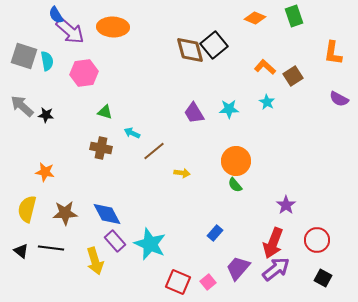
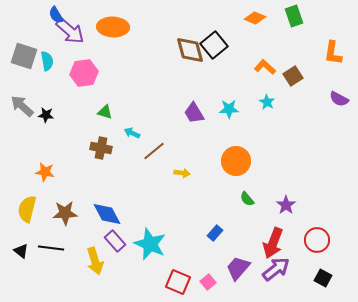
green semicircle at (235, 185): moved 12 px right, 14 px down
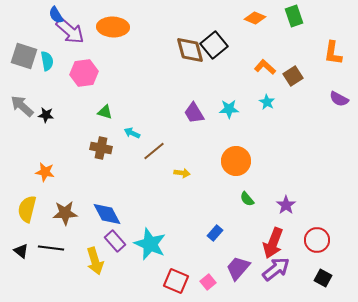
red square at (178, 282): moved 2 px left, 1 px up
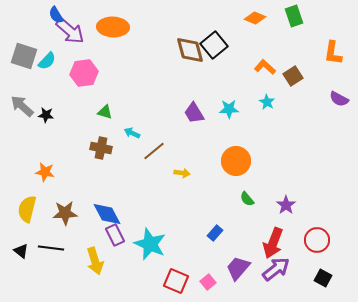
cyan semicircle at (47, 61): rotated 54 degrees clockwise
purple rectangle at (115, 241): moved 6 px up; rotated 15 degrees clockwise
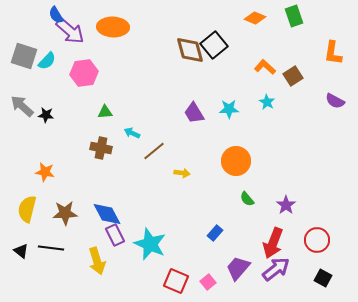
purple semicircle at (339, 99): moved 4 px left, 2 px down
green triangle at (105, 112): rotated 21 degrees counterclockwise
yellow arrow at (95, 261): moved 2 px right
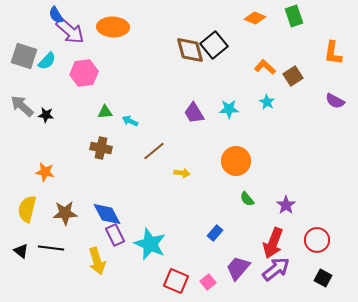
cyan arrow at (132, 133): moved 2 px left, 12 px up
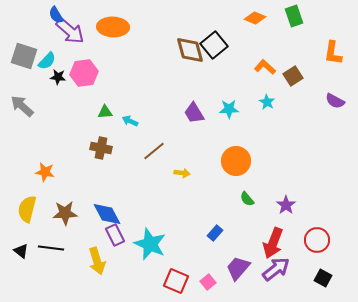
black star at (46, 115): moved 12 px right, 38 px up
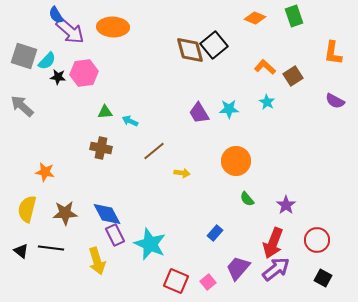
purple trapezoid at (194, 113): moved 5 px right
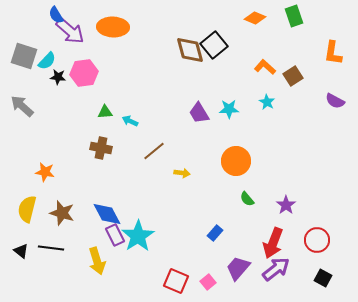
brown star at (65, 213): moved 3 px left; rotated 20 degrees clockwise
cyan star at (150, 244): moved 12 px left, 8 px up; rotated 16 degrees clockwise
